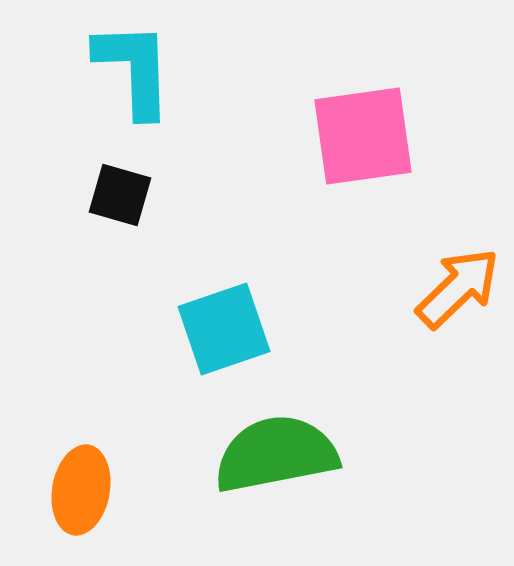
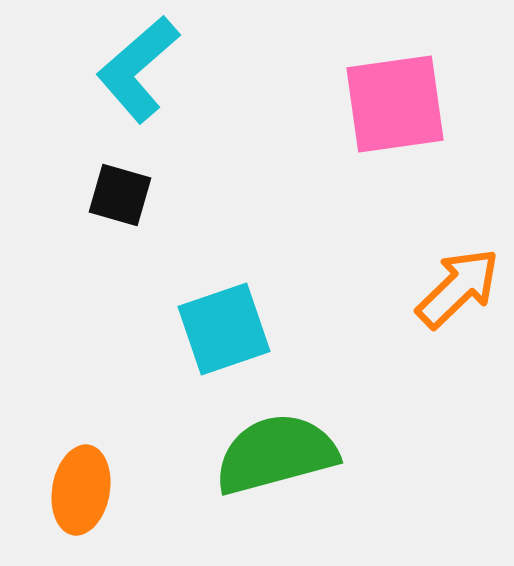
cyan L-shape: moved 4 px right; rotated 129 degrees counterclockwise
pink square: moved 32 px right, 32 px up
green semicircle: rotated 4 degrees counterclockwise
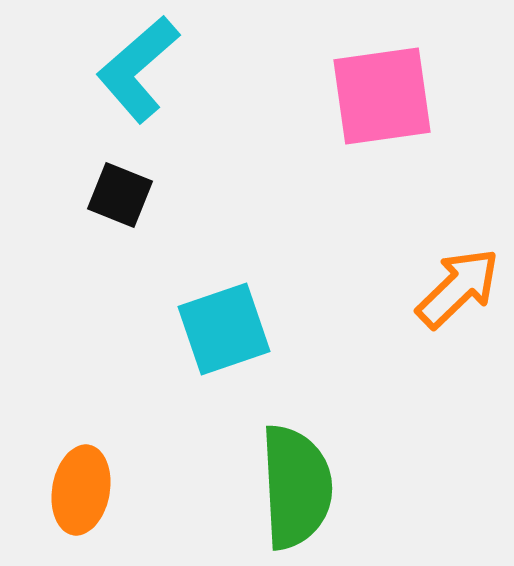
pink square: moved 13 px left, 8 px up
black square: rotated 6 degrees clockwise
green semicircle: moved 20 px right, 33 px down; rotated 102 degrees clockwise
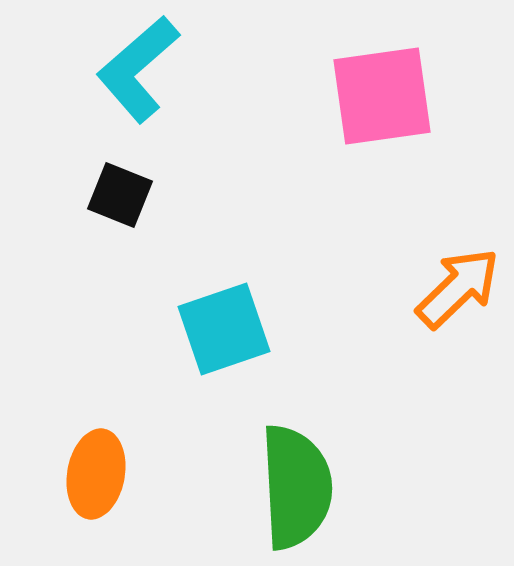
orange ellipse: moved 15 px right, 16 px up
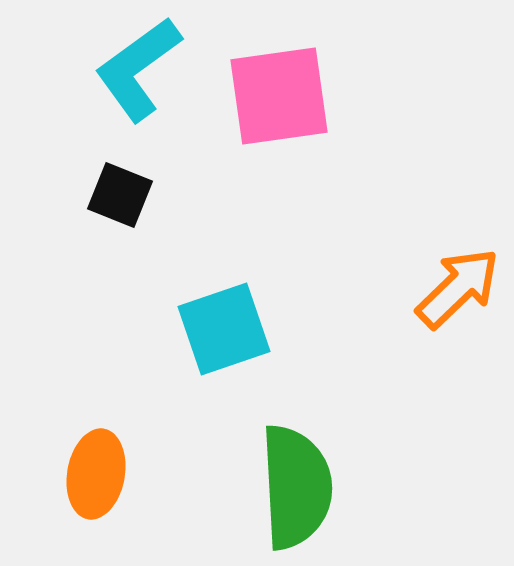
cyan L-shape: rotated 5 degrees clockwise
pink square: moved 103 px left
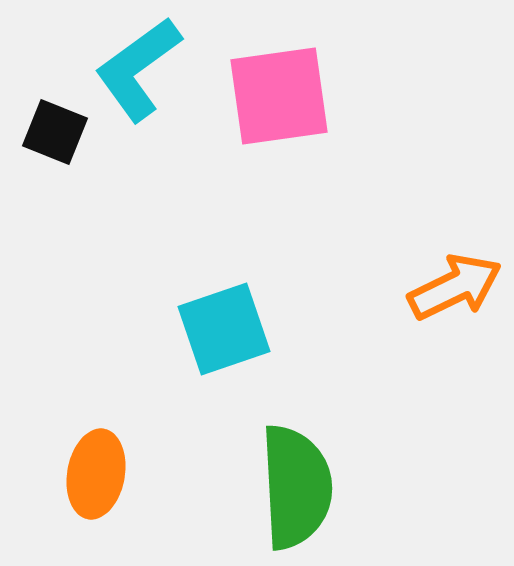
black square: moved 65 px left, 63 px up
orange arrow: moved 3 px left, 1 px up; rotated 18 degrees clockwise
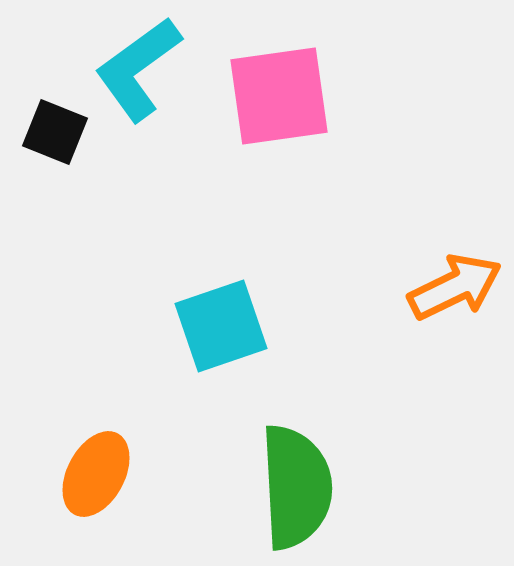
cyan square: moved 3 px left, 3 px up
orange ellipse: rotated 18 degrees clockwise
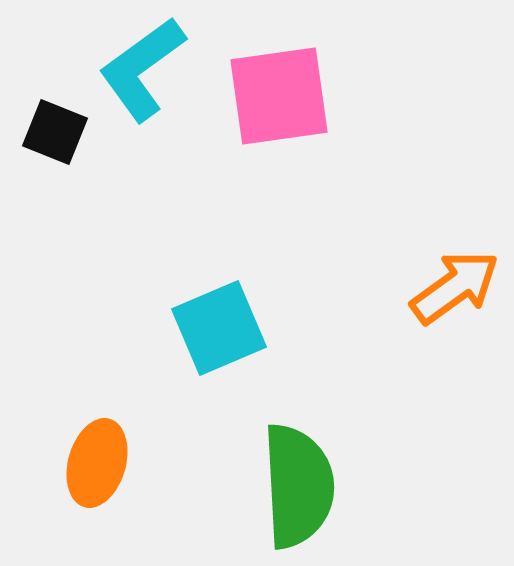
cyan L-shape: moved 4 px right
orange arrow: rotated 10 degrees counterclockwise
cyan square: moved 2 px left, 2 px down; rotated 4 degrees counterclockwise
orange ellipse: moved 1 px right, 11 px up; rotated 12 degrees counterclockwise
green semicircle: moved 2 px right, 1 px up
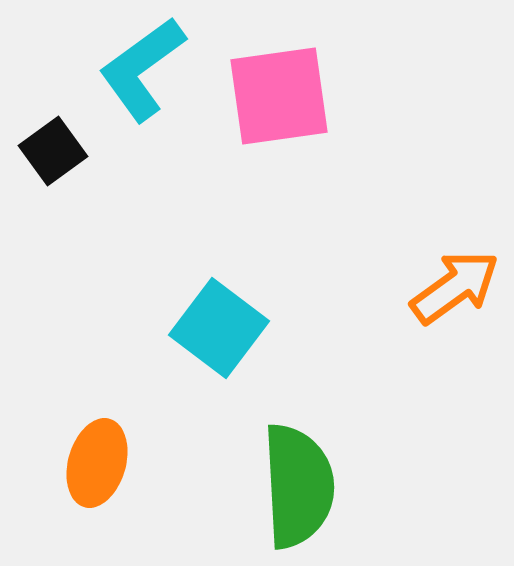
black square: moved 2 px left, 19 px down; rotated 32 degrees clockwise
cyan square: rotated 30 degrees counterclockwise
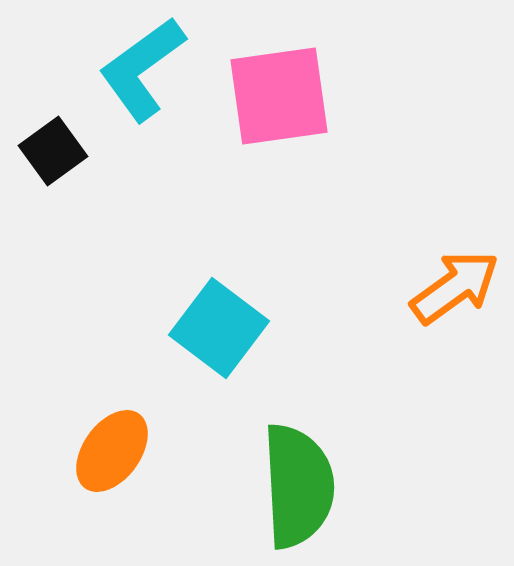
orange ellipse: moved 15 px right, 12 px up; rotated 20 degrees clockwise
